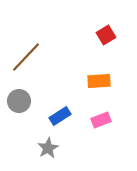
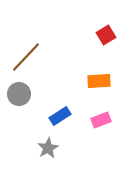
gray circle: moved 7 px up
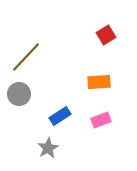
orange rectangle: moved 1 px down
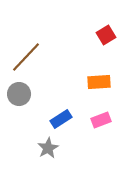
blue rectangle: moved 1 px right, 3 px down
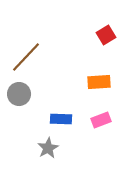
blue rectangle: rotated 35 degrees clockwise
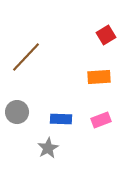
orange rectangle: moved 5 px up
gray circle: moved 2 px left, 18 px down
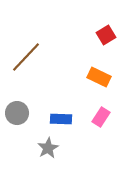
orange rectangle: rotated 30 degrees clockwise
gray circle: moved 1 px down
pink rectangle: moved 3 px up; rotated 36 degrees counterclockwise
